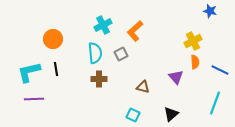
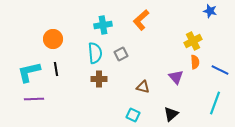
cyan cross: rotated 18 degrees clockwise
orange L-shape: moved 6 px right, 11 px up
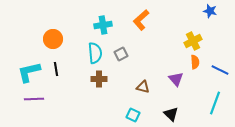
purple triangle: moved 2 px down
black triangle: rotated 35 degrees counterclockwise
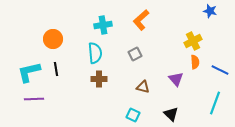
gray square: moved 14 px right
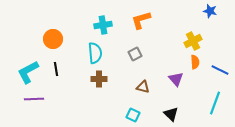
orange L-shape: rotated 25 degrees clockwise
cyan L-shape: moved 1 px left; rotated 15 degrees counterclockwise
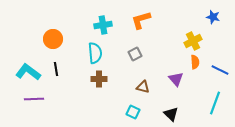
blue star: moved 3 px right, 6 px down
cyan L-shape: rotated 65 degrees clockwise
cyan square: moved 3 px up
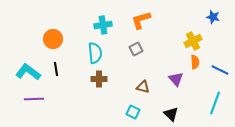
gray square: moved 1 px right, 5 px up
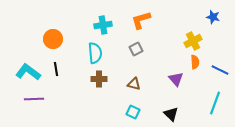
brown triangle: moved 9 px left, 3 px up
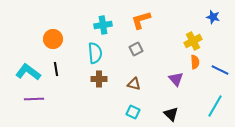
cyan line: moved 3 px down; rotated 10 degrees clockwise
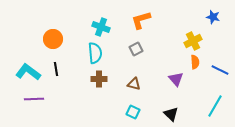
cyan cross: moved 2 px left, 2 px down; rotated 30 degrees clockwise
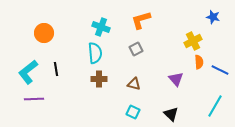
orange circle: moved 9 px left, 6 px up
orange semicircle: moved 4 px right
cyan L-shape: rotated 75 degrees counterclockwise
